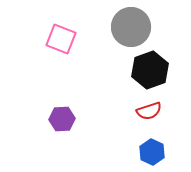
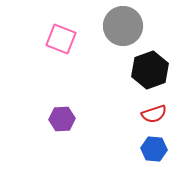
gray circle: moved 8 px left, 1 px up
red semicircle: moved 5 px right, 3 px down
blue hexagon: moved 2 px right, 3 px up; rotated 20 degrees counterclockwise
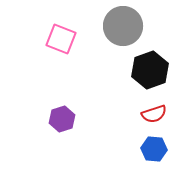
purple hexagon: rotated 15 degrees counterclockwise
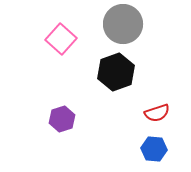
gray circle: moved 2 px up
pink square: rotated 20 degrees clockwise
black hexagon: moved 34 px left, 2 px down
red semicircle: moved 3 px right, 1 px up
